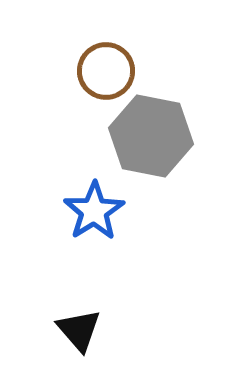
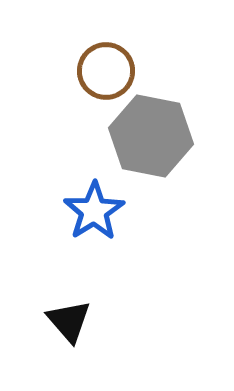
black triangle: moved 10 px left, 9 px up
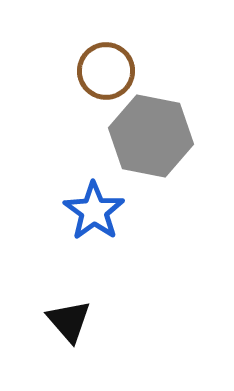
blue star: rotated 4 degrees counterclockwise
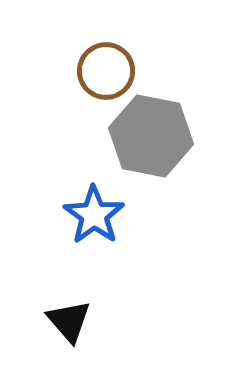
blue star: moved 4 px down
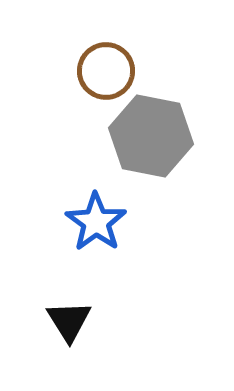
blue star: moved 2 px right, 7 px down
black triangle: rotated 9 degrees clockwise
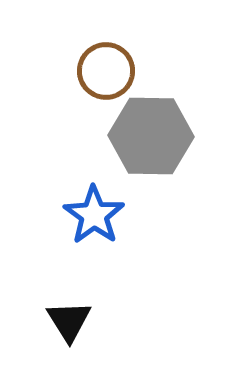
gray hexagon: rotated 10 degrees counterclockwise
blue star: moved 2 px left, 7 px up
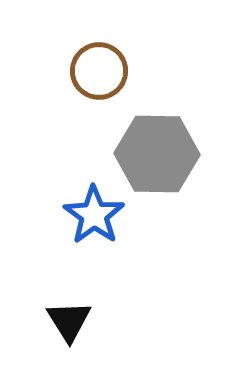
brown circle: moved 7 px left
gray hexagon: moved 6 px right, 18 px down
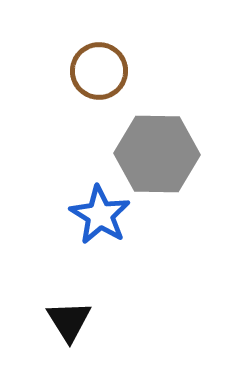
blue star: moved 6 px right; rotated 4 degrees counterclockwise
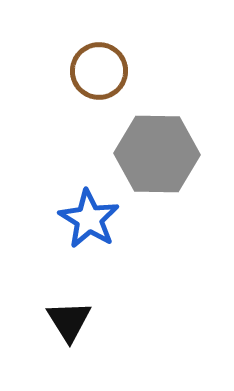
blue star: moved 11 px left, 4 px down
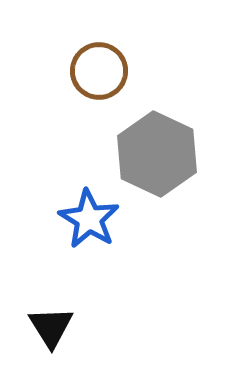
gray hexagon: rotated 24 degrees clockwise
black triangle: moved 18 px left, 6 px down
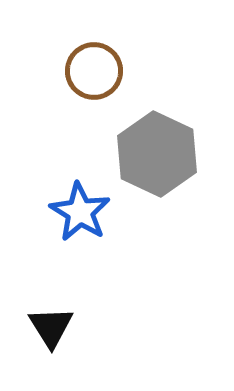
brown circle: moved 5 px left
blue star: moved 9 px left, 7 px up
